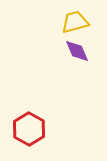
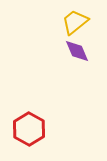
yellow trapezoid: rotated 24 degrees counterclockwise
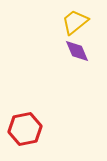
red hexagon: moved 4 px left; rotated 20 degrees clockwise
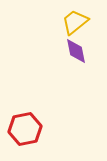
purple diamond: moved 1 px left; rotated 12 degrees clockwise
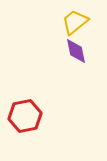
red hexagon: moved 13 px up
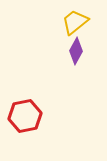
purple diamond: rotated 40 degrees clockwise
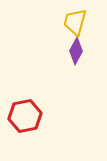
yellow trapezoid: rotated 36 degrees counterclockwise
